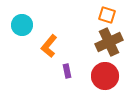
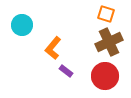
orange square: moved 1 px left, 1 px up
orange L-shape: moved 4 px right, 2 px down
purple rectangle: moved 1 px left; rotated 40 degrees counterclockwise
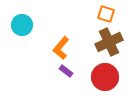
orange L-shape: moved 8 px right
red circle: moved 1 px down
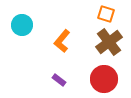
brown cross: rotated 12 degrees counterclockwise
orange L-shape: moved 1 px right, 7 px up
purple rectangle: moved 7 px left, 9 px down
red circle: moved 1 px left, 2 px down
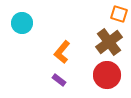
orange square: moved 13 px right
cyan circle: moved 2 px up
orange L-shape: moved 11 px down
red circle: moved 3 px right, 4 px up
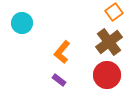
orange square: moved 5 px left, 2 px up; rotated 36 degrees clockwise
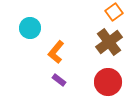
cyan circle: moved 8 px right, 5 px down
orange L-shape: moved 6 px left
red circle: moved 1 px right, 7 px down
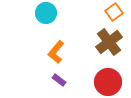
cyan circle: moved 16 px right, 15 px up
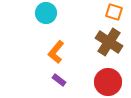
orange square: rotated 36 degrees counterclockwise
brown cross: rotated 20 degrees counterclockwise
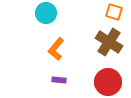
orange L-shape: moved 3 px up
purple rectangle: rotated 32 degrees counterclockwise
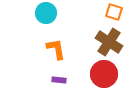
orange L-shape: rotated 130 degrees clockwise
red circle: moved 4 px left, 8 px up
